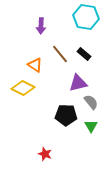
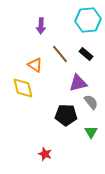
cyan hexagon: moved 2 px right, 3 px down; rotated 15 degrees counterclockwise
black rectangle: moved 2 px right
yellow diamond: rotated 50 degrees clockwise
green triangle: moved 6 px down
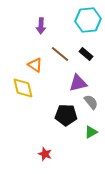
brown line: rotated 12 degrees counterclockwise
green triangle: rotated 32 degrees clockwise
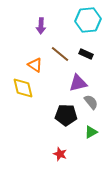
black rectangle: rotated 16 degrees counterclockwise
red star: moved 15 px right
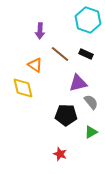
cyan hexagon: rotated 25 degrees clockwise
purple arrow: moved 1 px left, 5 px down
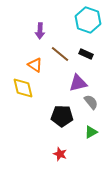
black pentagon: moved 4 px left, 1 px down
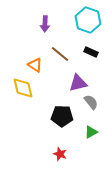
purple arrow: moved 5 px right, 7 px up
black rectangle: moved 5 px right, 2 px up
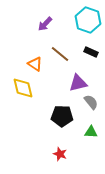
purple arrow: rotated 42 degrees clockwise
orange triangle: moved 1 px up
green triangle: rotated 32 degrees clockwise
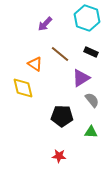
cyan hexagon: moved 1 px left, 2 px up
purple triangle: moved 3 px right, 5 px up; rotated 18 degrees counterclockwise
gray semicircle: moved 1 px right, 2 px up
red star: moved 1 px left, 2 px down; rotated 16 degrees counterclockwise
